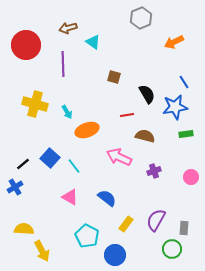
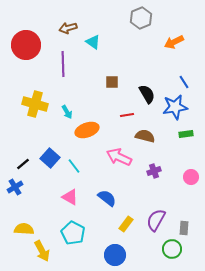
brown square: moved 2 px left, 5 px down; rotated 16 degrees counterclockwise
cyan pentagon: moved 14 px left, 3 px up
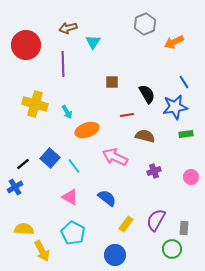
gray hexagon: moved 4 px right, 6 px down
cyan triangle: rotated 28 degrees clockwise
pink arrow: moved 4 px left
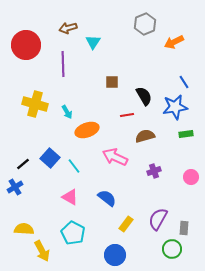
black semicircle: moved 3 px left, 2 px down
brown semicircle: rotated 30 degrees counterclockwise
purple semicircle: moved 2 px right, 1 px up
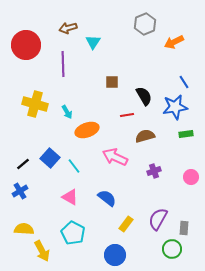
blue cross: moved 5 px right, 4 px down
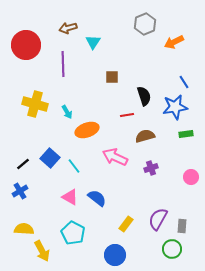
brown square: moved 5 px up
black semicircle: rotated 12 degrees clockwise
purple cross: moved 3 px left, 3 px up
blue semicircle: moved 10 px left
gray rectangle: moved 2 px left, 2 px up
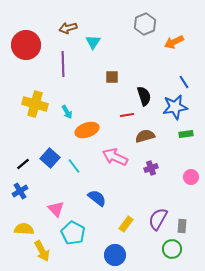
pink triangle: moved 14 px left, 12 px down; rotated 18 degrees clockwise
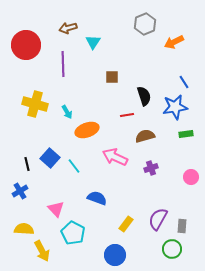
black line: moved 4 px right; rotated 64 degrees counterclockwise
blue semicircle: rotated 18 degrees counterclockwise
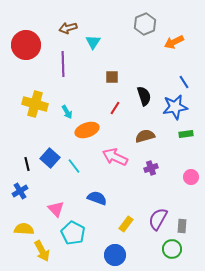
red line: moved 12 px left, 7 px up; rotated 48 degrees counterclockwise
